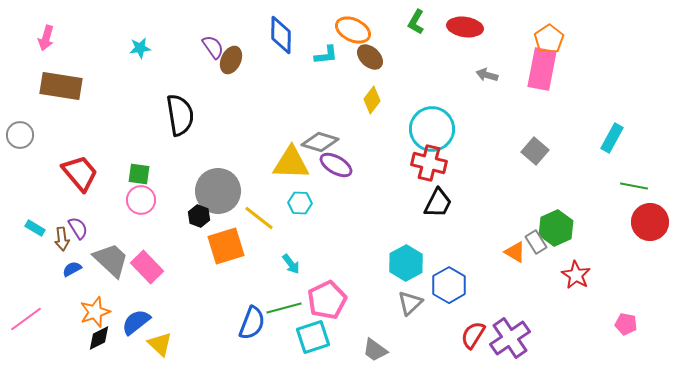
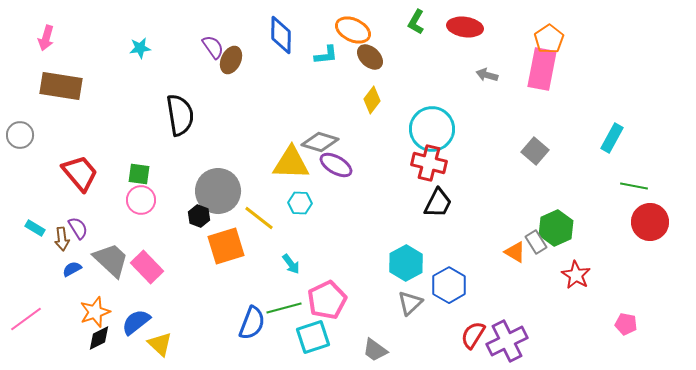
purple cross at (510, 338): moved 3 px left, 3 px down; rotated 9 degrees clockwise
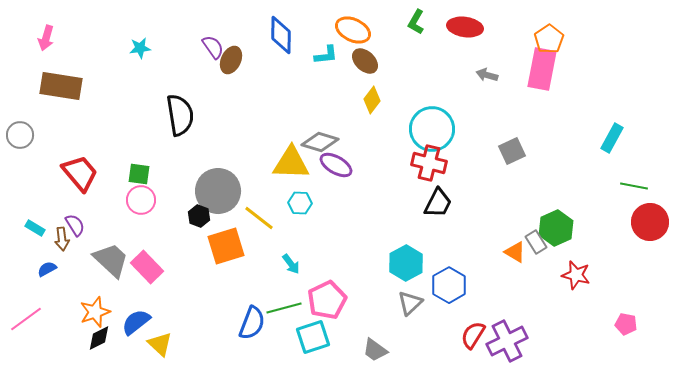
brown ellipse at (370, 57): moved 5 px left, 4 px down
gray square at (535, 151): moved 23 px left; rotated 24 degrees clockwise
purple semicircle at (78, 228): moved 3 px left, 3 px up
blue semicircle at (72, 269): moved 25 px left
red star at (576, 275): rotated 16 degrees counterclockwise
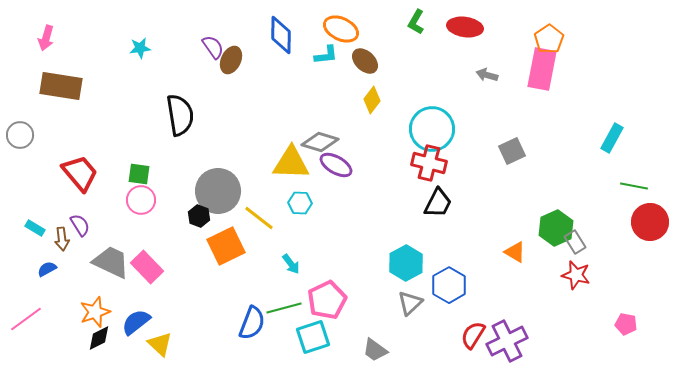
orange ellipse at (353, 30): moved 12 px left, 1 px up
purple semicircle at (75, 225): moved 5 px right
gray rectangle at (536, 242): moved 39 px right
orange square at (226, 246): rotated 9 degrees counterclockwise
gray trapezoid at (111, 260): moved 2 px down; rotated 18 degrees counterclockwise
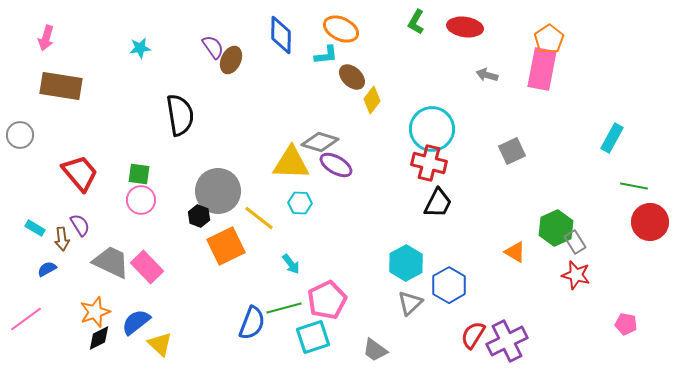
brown ellipse at (365, 61): moved 13 px left, 16 px down
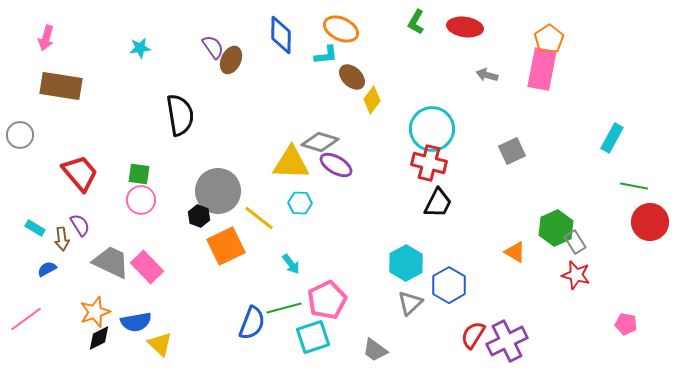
blue semicircle at (136, 322): rotated 152 degrees counterclockwise
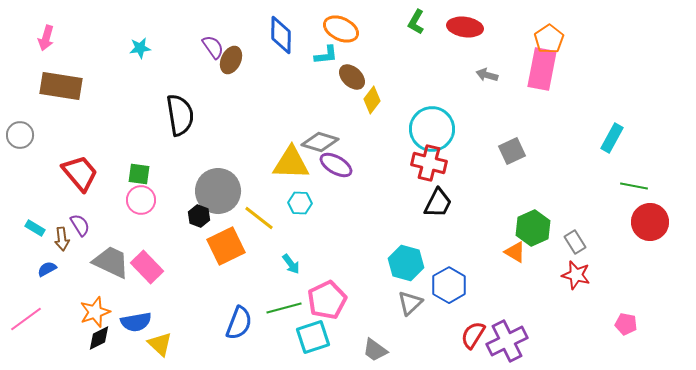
green hexagon at (556, 228): moved 23 px left
cyan hexagon at (406, 263): rotated 16 degrees counterclockwise
blue semicircle at (252, 323): moved 13 px left
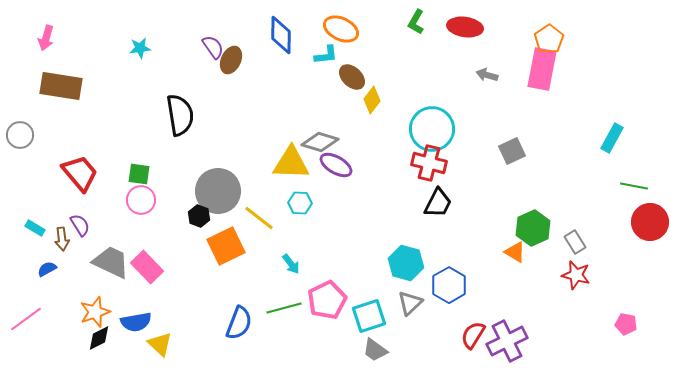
cyan square at (313, 337): moved 56 px right, 21 px up
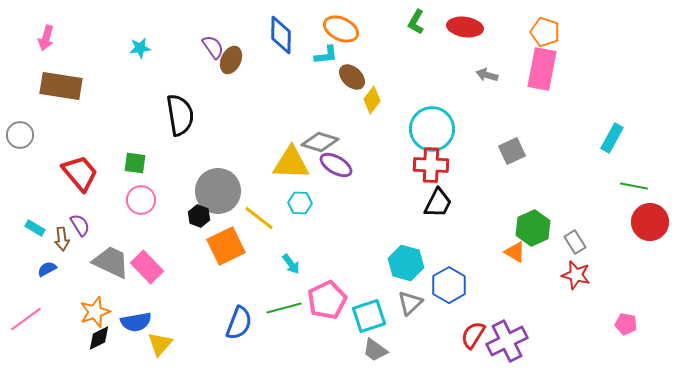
orange pentagon at (549, 39): moved 4 px left, 7 px up; rotated 20 degrees counterclockwise
red cross at (429, 163): moved 2 px right, 2 px down; rotated 12 degrees counterclockwise
green square at (139, 174): moved 4 px left, 11 px up
yellow triangle at (160, 344): rotated 28 degrees clockwise
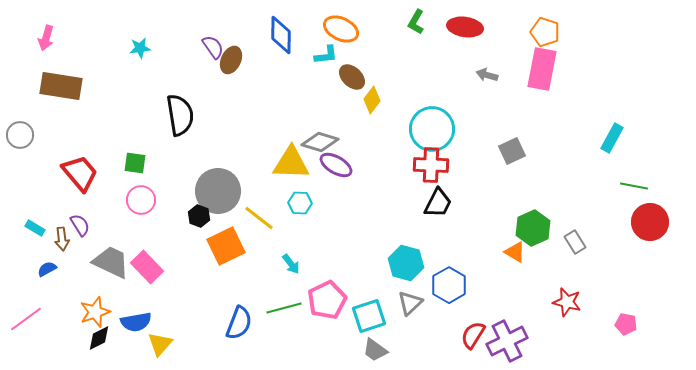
red star at (576, 275): moved 9 px left, 27 px down
